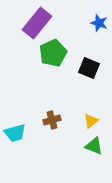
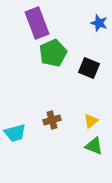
purple rectangle: rotated 60 degrees counterclockwise
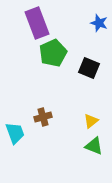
brown cross: moved 9 px left, 3 px up
cyan trapezoid: rotated 95 degrees counterclockwise
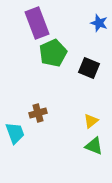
brown cross: moved 5 px left, 4 px up
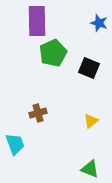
purple rectangle: moved 2 px up; rotated 20 degrees clockwise
cyan trapezoid: moved 11 px down
green triangle: moved 4 px left, 23 px down
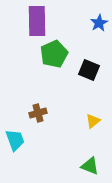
blue star: rotated 24 degrees clockwise
green pentagon: moved 1 px right, 1 px down
black square: moved 2 px down
yellow triangle: moved 2 px right
cyan trapezoid: moved 4 px up
green triangle: moved 3 px up
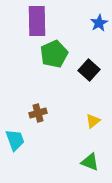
black square: rotated 20 degrees clockwise
green triangle: moved 4 px up
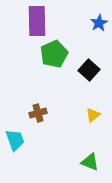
yellow triangle: moved 6 px up
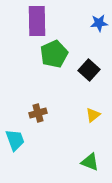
blue star: rotated 24 degrees clockwise
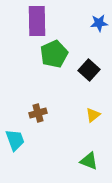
green triangle: moved 1 px left, 1 px up
